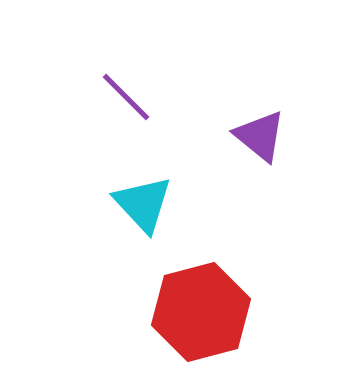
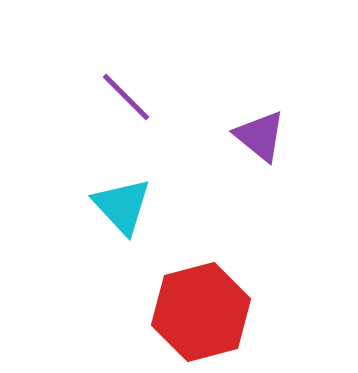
cyan triangle: moved 21 px left, 2 px down
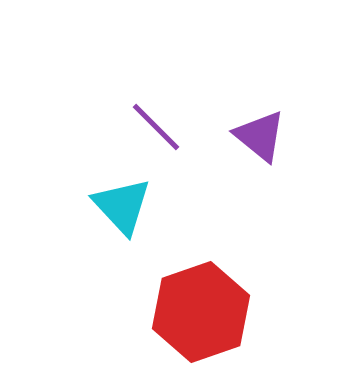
purple line: moved 30 px right, 30 px down
red hexagon: rotated 4 degrees counterclockwise
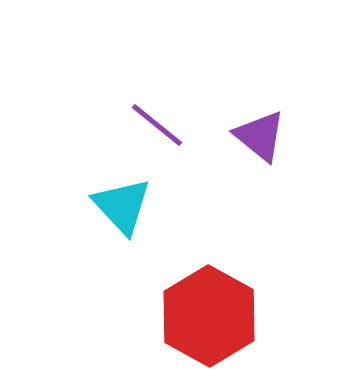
purple line: moved 1 px right, 2 px up; rotated 6 degrees counterclockwise
red hexagon: moved 8 px right, 4 px down; rotated 12 degrees counterclockwise
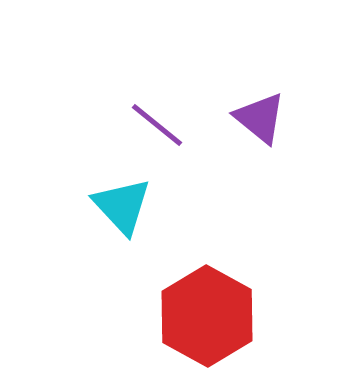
purple triangle: moved 18 px up
red hexagon: moved 2 px left
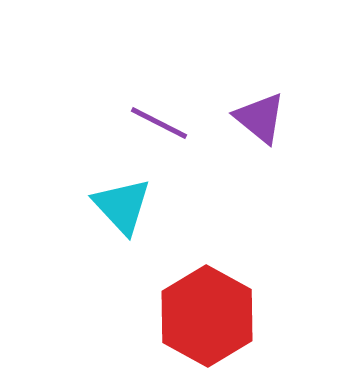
purple line: moved 2 px right, 2 px up; rotated 12 degrees counterclockwise
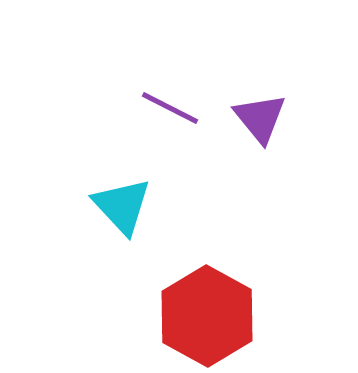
purple triangle: rotated 12 degrees clockwise
purple line: moved 11 px right, 15 px up
